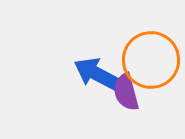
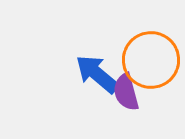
blue arrow: rotated 12 degrees clockwise
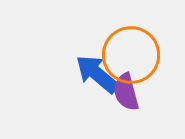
orange circle: moved 20 px left, 5 px up
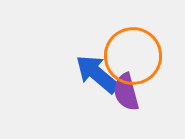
orange circle: moved 2 px right, 1 px down
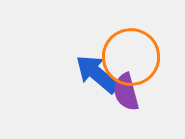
orange circle: moved 2 px left, 1 px down
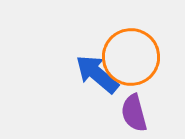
purple semicircle: moved 8 px right, 21 px down
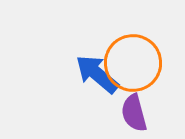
orange circle: moved 2 px right, 6 px down
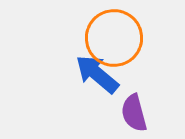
orange circle: moved 19 px left, 25 px up
